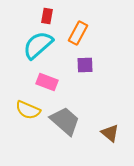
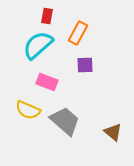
brown triangle: moved 3 px right, 1 px up
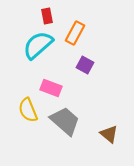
red rectangle: rotated 21 degrees counterclockwise
orange rectangle: moved 3 px left
purple square: rotated 30 degrees clockwise
pink rectangle: moved 4 px right, 6 px down
yellow semicircle: rotated 45 degrees clockwise
brown triangle: moved 4 px left, 2 px down
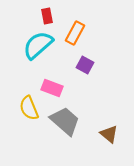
pink rectangle: moved 1 px right
yellow semicircle: moved 1 px right, 2 px up
